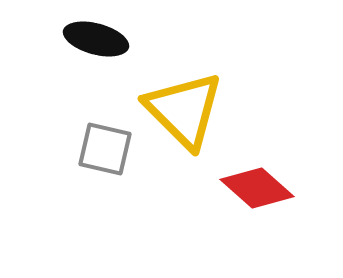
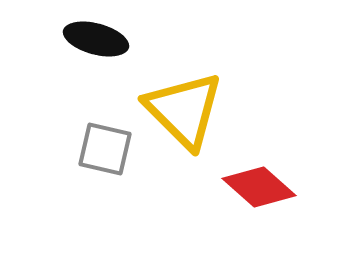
red diamond: moved 2 px right, 1 px up
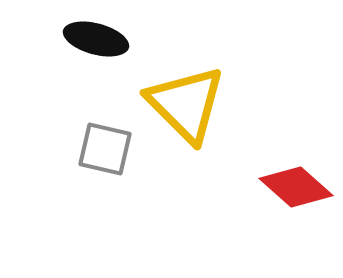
yellow triangle: moved 2 px right, 6 px up
red diamond: moved 37 px right
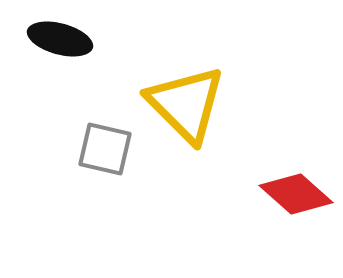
black ellipse: moved 36 px left
red diamond: moved 7 px down
